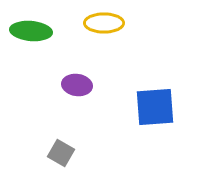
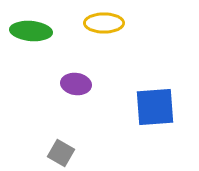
purple ellipse: moved 1 px left, 1 px up
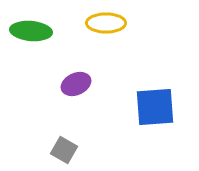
yellow ellipse: moved 2 px right
purple ellipse: rotated 32 degrees counterclockwise
gray square: moved 3 px right, 3 px up
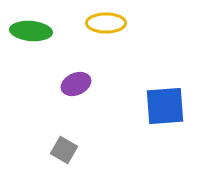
blue square: moved 10 px right, 1 px up
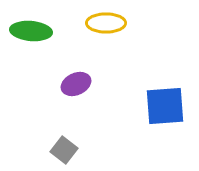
gray square: rotated 8 degrees clockwise
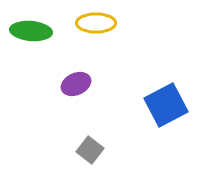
yellow ellipse: moved 10 px left
blue square: moved 1 px right, 1 px up; rotated 24 degrees counterclockwise
gray square: moved 26 px right
